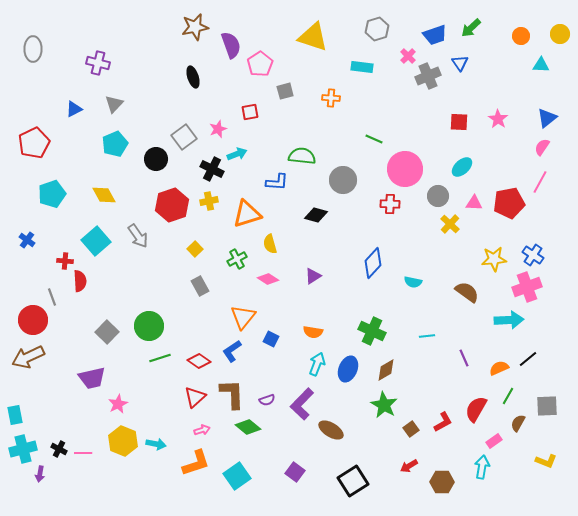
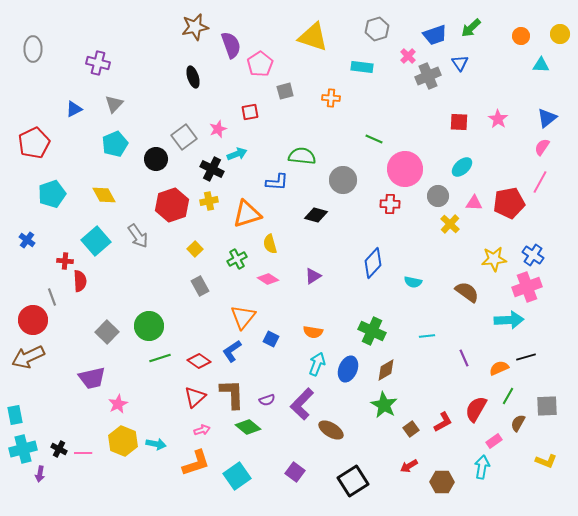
black line at (528, 359): moved 2 px left, 2 px up; rotated 24 degrees clockwise
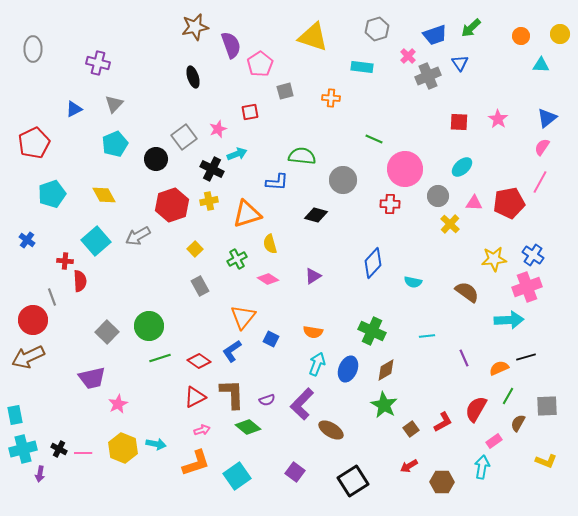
gray arrow at (138, 236): rotated 95 degrees clockwise
red triangle at (195, 397): rotated 15 degrees clockwise
yellow hexagon at (123, 441): moved 7 px down
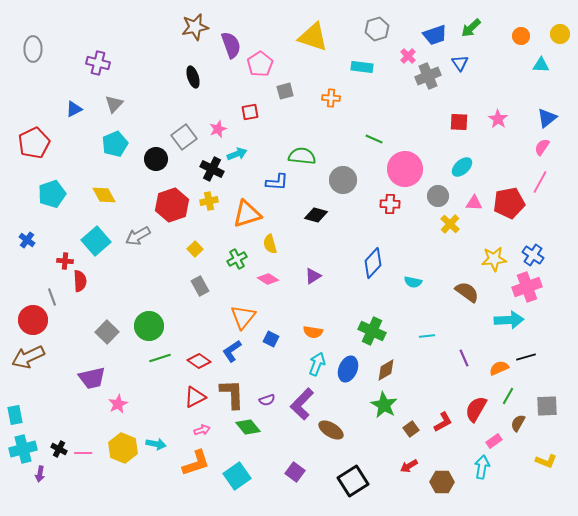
green diamond at (248, 427): rotated 10 degrees clockwise
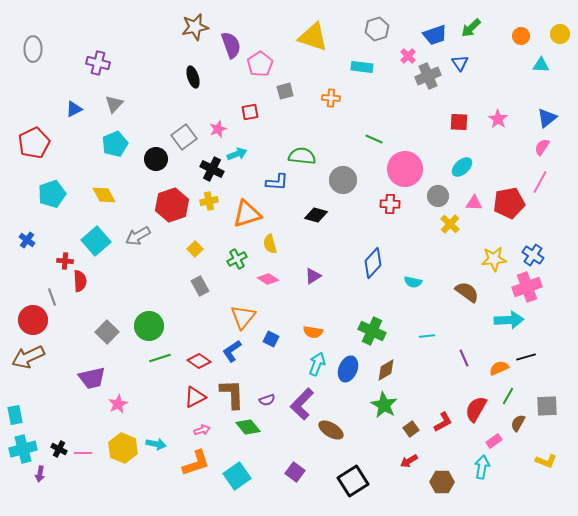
red arrow at (409, 466): moved 5 px up
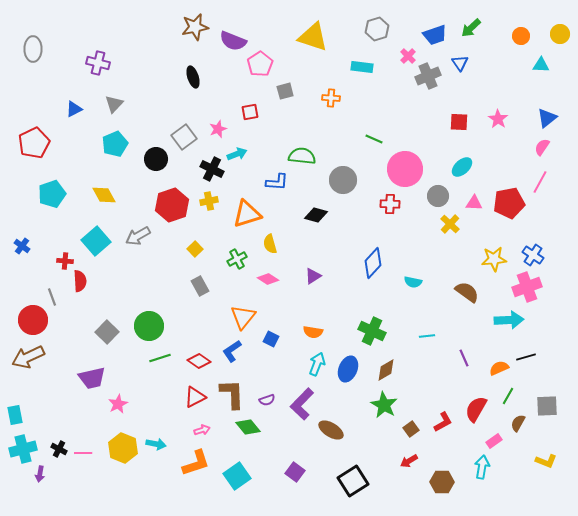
purple semicircle at (231, 45): moved 2 px right, 4 px up; rotated 132 degrees clockwise
blue cross at (27, 240): moved 5 px left, 6 px down
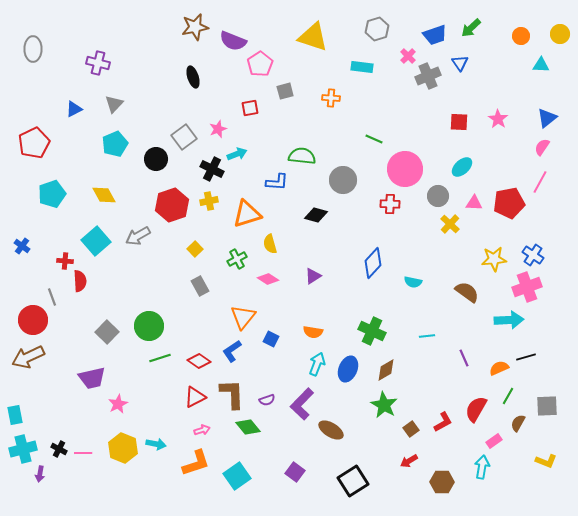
red square at (250, 112): moved 4 px up
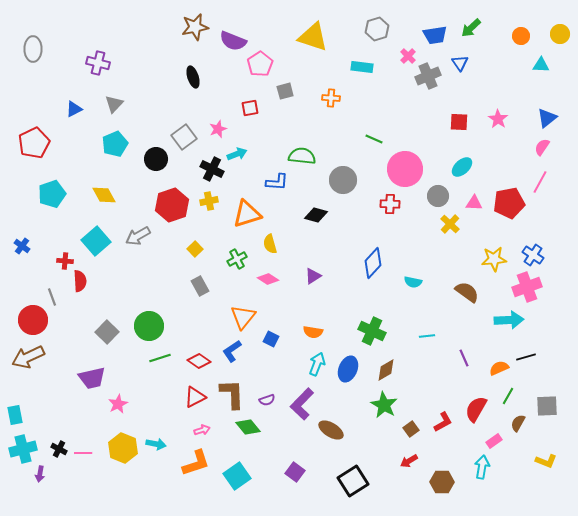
blue trapezoid at (435, 35): rotated 10 degrees clockwise
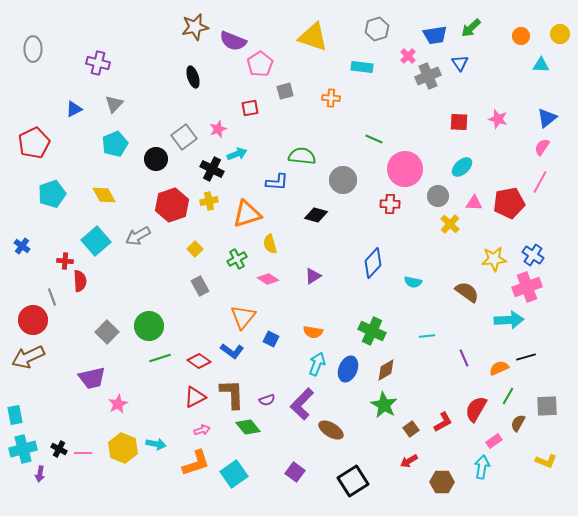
pink star at (498, 119): rotated 18 degrees counterclockwise
blue L-shape at (232, 351): rotated 110 degrees counterclockwise
cyan square at (237, 476): moved 3 px left, 2 px up
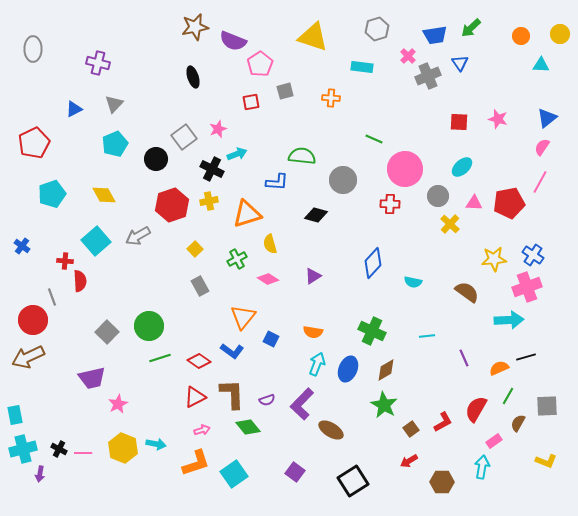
red square at (250, 108): moved 1 px right, 6 px up
